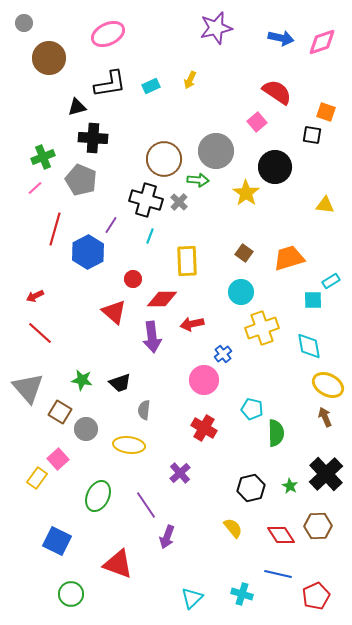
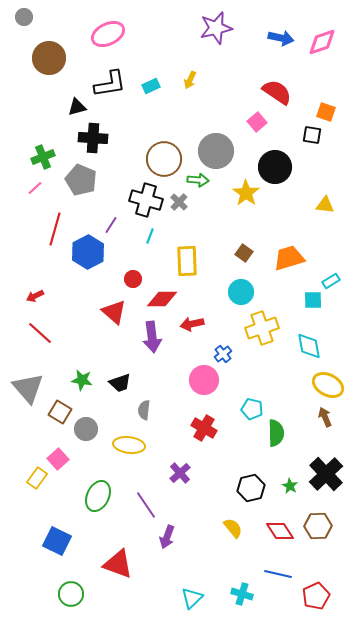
gray circle at (24, 23): moved 6 px up
red diamond at (281, 535): moved 1 px left, 4 px up
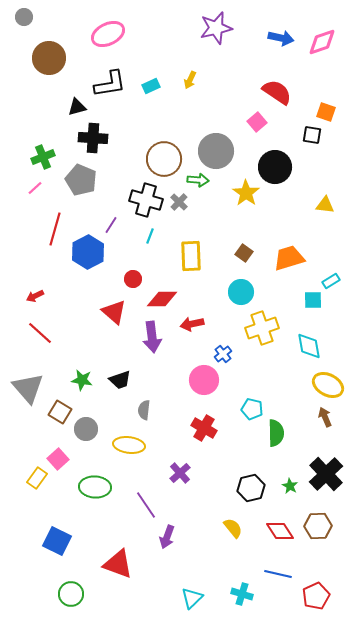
yellow rectangle at (187, 261): moved 4 px right, 5 px up
black trapezoid at (120, 383): moved 3 px up
green ellipse at (98, 496): moved 3 px left, 9 px up; rotated 68 degrees clockwise
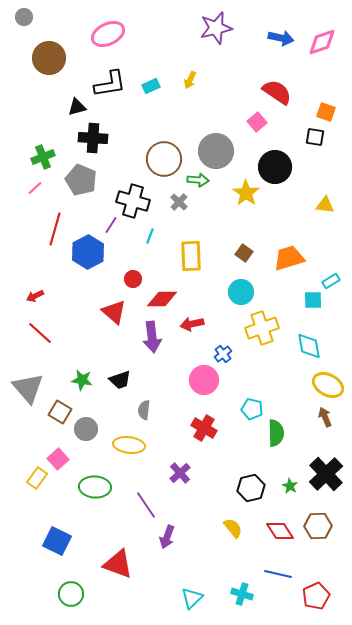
black square at (312, 135): moved 3 px right, 2 px down
black cross at (146, 200): moved 13 px left, 1 px down
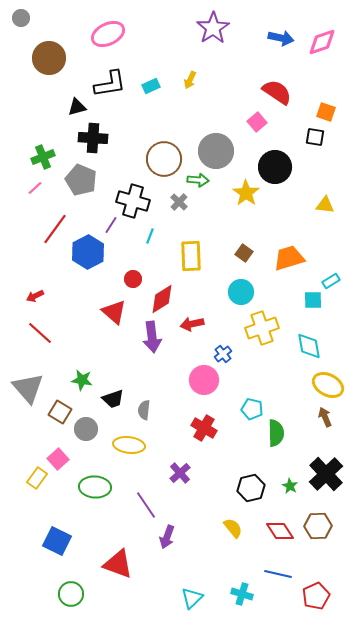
gray circle at (24, 17): moved 3 px left, 1 px down
purple star at (216, 28): moved 3 px left; rotated 20 degrees counterclockwise
red line at (55, 229): rotated 20 degrees clockwise
red diamond at (162, 299): rotated 32 degrees counterclockwise
black trapezoid at (120, 380): moved 7 px left, 19 px down
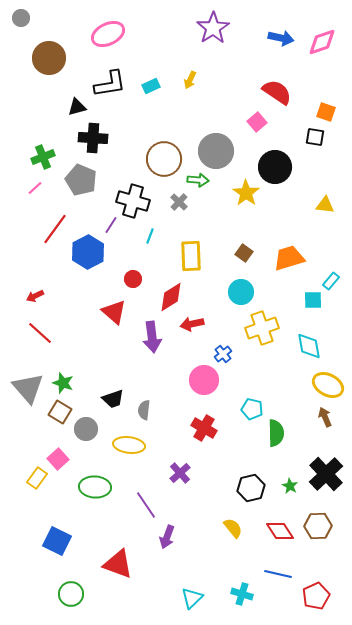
cyan rectangle at (331, 281): rotated 18 degrees counterclockwise
red diamond at (162, 299): moved 9 px right, 2 px up
green star at (82, 380): moved 19 px left, 3 px down; rotated 10 degrees clockwise
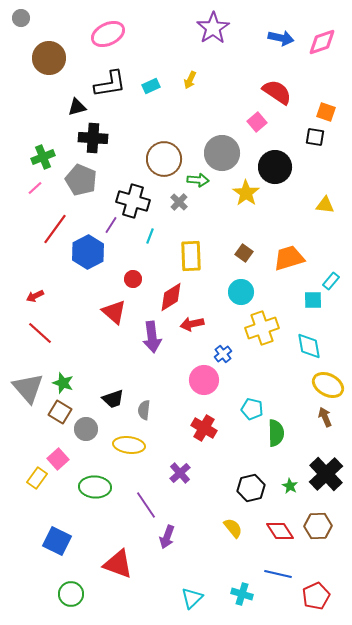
gray circle at (216, 151): moved 6 px right, 2 px down
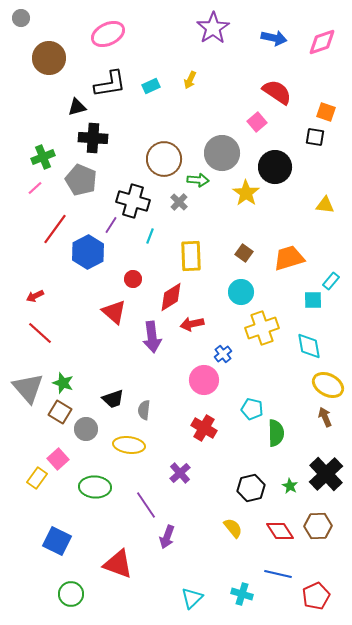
blue arrow at (281, 38): moved 7 px left
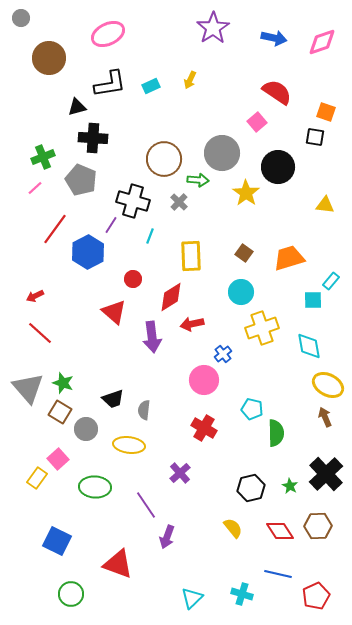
black circle at (275, 167): moved 3 px right
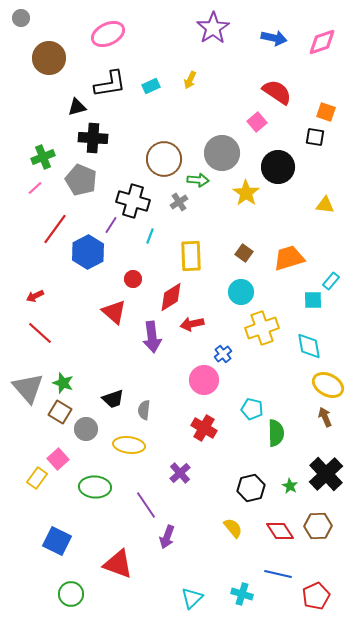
gray cross at (179, 202): rotated 12 degrees clockwise
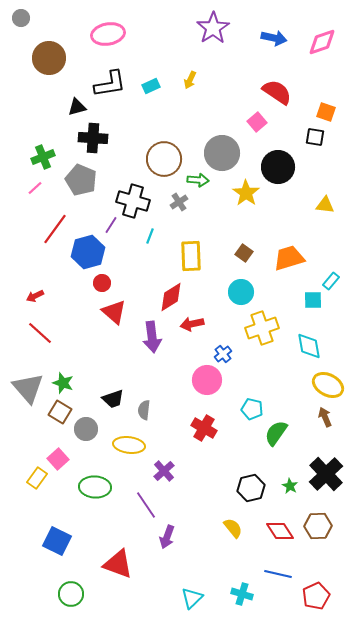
pink ellipse at (108, 34): rotated 16 degrees clockwise
blue hexagon at (88, 252): rotated 12 degrees clockwise
red circle at (133, 279): moved 31 px left, 4 px down
pink circle at (204, 380): moved 3 px right
green semicircle at (276, 433): rotated 144 degrees counterclockwise
purple cross at (180, 473): moved 16 px left, 2 px up
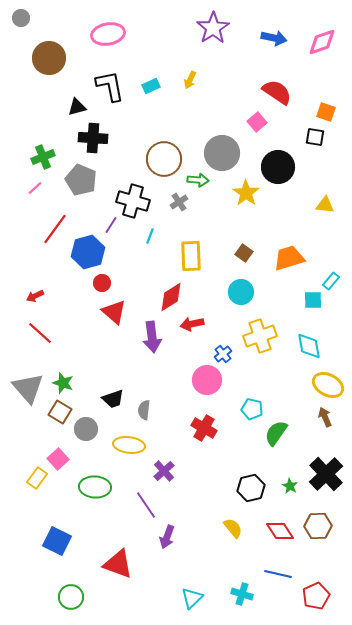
black L-shape at (110, 84): moved 2 px down; rotated 92 degrees counterclockwise
yellow cross at (262, 328): moved 2 px left, 8 px down
green circle at (71, 594): moved 3 px down
